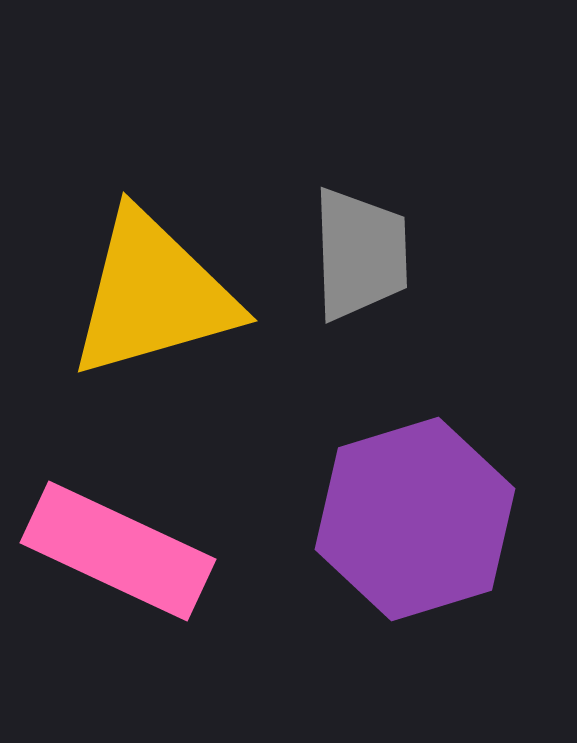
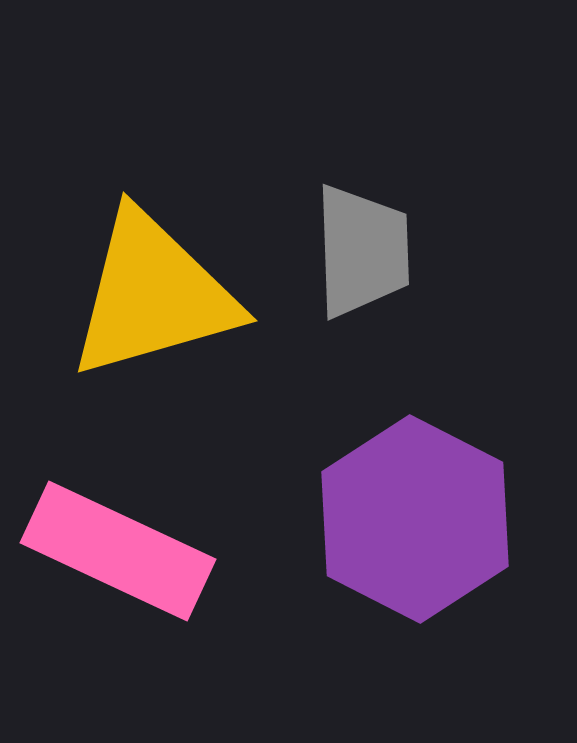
gray trapezoid: moved 2 px right, 3 px up
purple hexagon: rotated 16 degrees counterclockwise
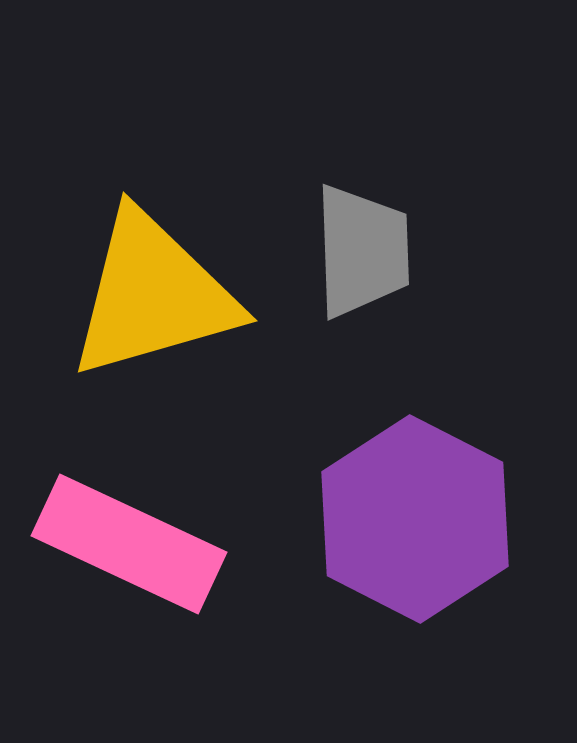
pink rectangle: moved 11 px right, 7 px up
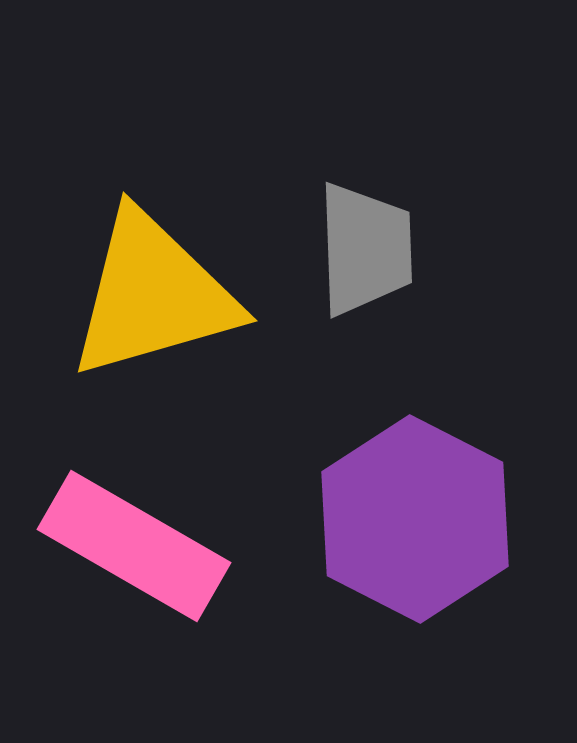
gray trapezoid: moved 3 px right, 2 px up
pink rectangle: moved 5 px right, 2 px down; rotated 5 degrees clockwise
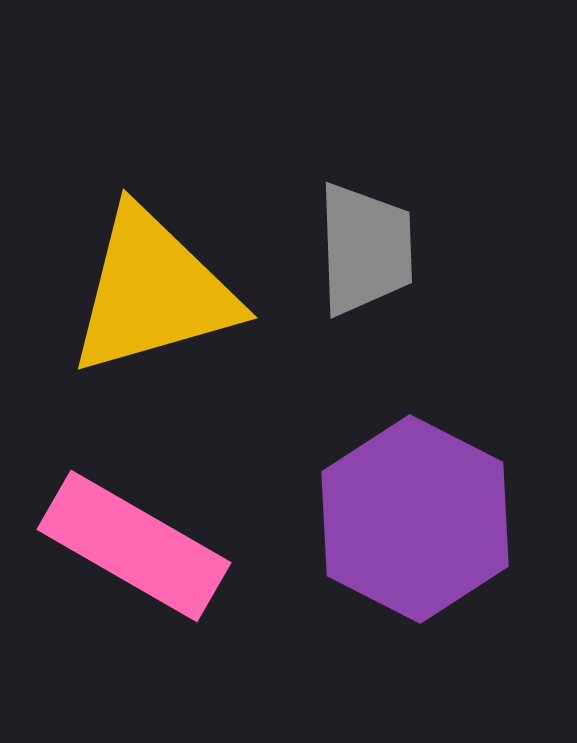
yellow triangle: moved 3 px up
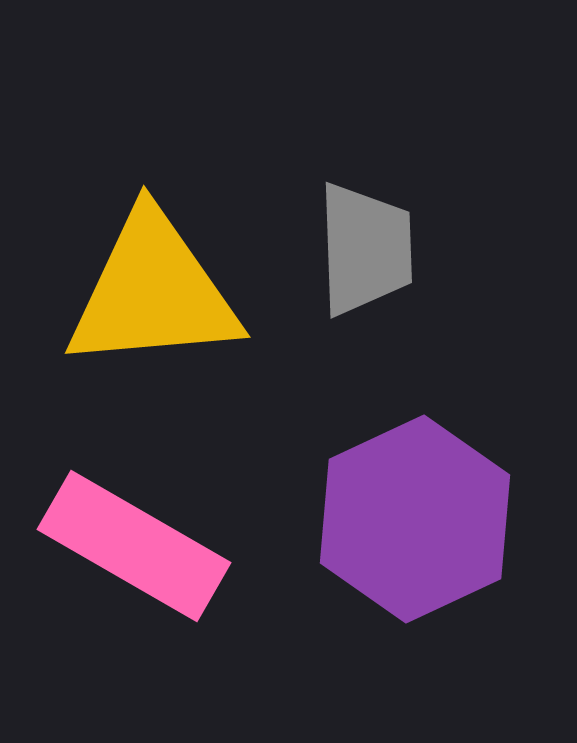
yellow triangle: rotated 11 degrees clockwise
purple hexagon: rotated 8 degrees clockwise
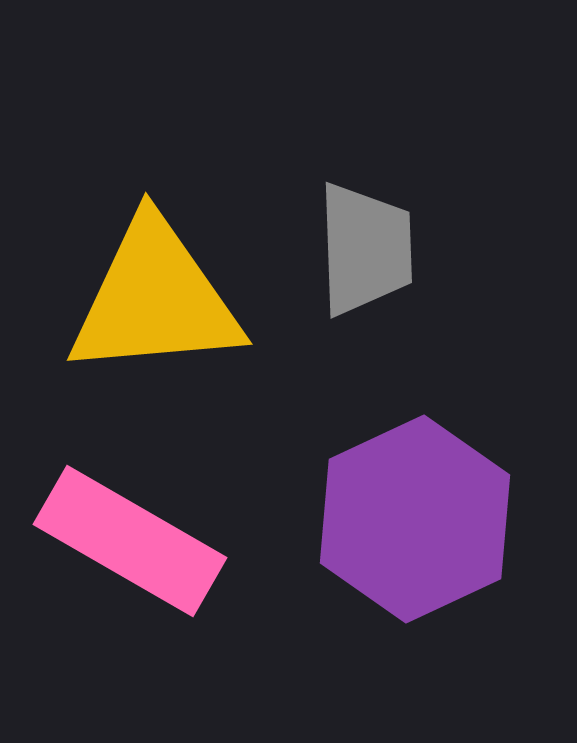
yellow triangle: moved 2 px right, 7 px down
pink rectangle: moved 4 px left, 5 px up
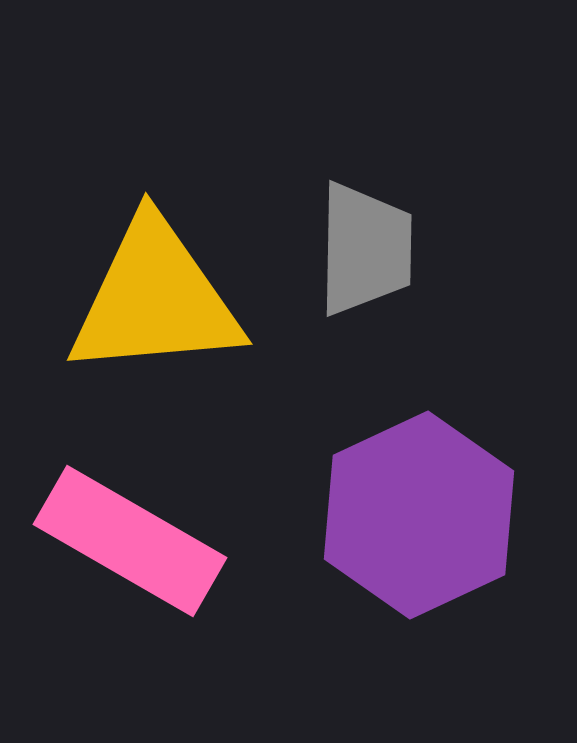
gray trapezoid: rotated 3 degrees clockwise
purple hexagon: moved 4 px right, 4 px up
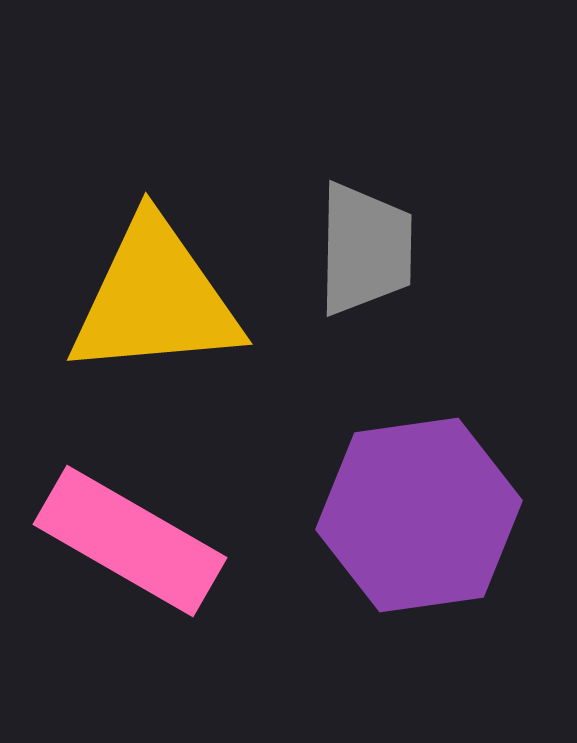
purple hexagon: rotated 17 degrees clockwise
